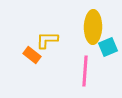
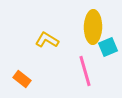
yellow L-shape: rotated 30 degrees clockwise
orange rectangle: moved 10 px left, 24 px down
pink line: rotated 20 degrees counterclockwise
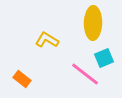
yellow ellipse: moved 4 px up
cyan square: moved 4 px left, 11 px down
pink line: moved 3 px down; rotated 36 degrees counterclockwise
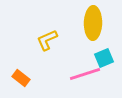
yellow L-shape: rotated 55 degrees counterclockwise
pink line: rotated 56 degrees counterclockwise
orange rectangle: moved 1 px left, 1 px up
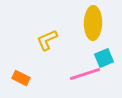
orange rectangle: rotated 12 degrees counterclockwise
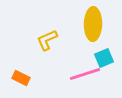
yellow ellipse: moved 1 px down
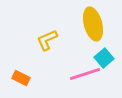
yellow ellipse: rotated 16 degrees counterclockwise
cyan square: rotated 18 degrees counterclockwise
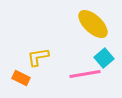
yellow ellipse: rotated 32 degrees counterclockwise
yellow L-shape: moved 9 px left, 17 px down; rotated 15 degrees clockwise
pink line: rotated 8 degrees clockwise
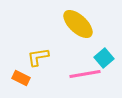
yellow ellipse: moved 15 px left
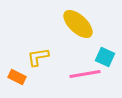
cyan square: moved 1 px right, 1 px up; rotated 24 degrees counterclockwise
orange rectangle: moved 4 px left, 1 px up
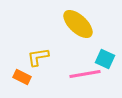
cyan square: moved 2 px down
orange rectangle: moved 5 px right
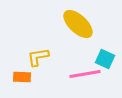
orange rectangle: rotated 24 degrees counterclockwise
